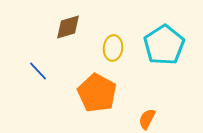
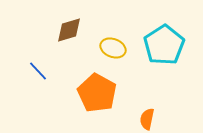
brown diamond: moved 1 px right, 3 px down
yellow ellipse: rotated 75 degrees counterclockwise
orange semicircle: rotated 15 degrees counterclockwise
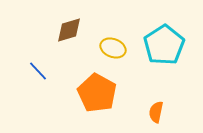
orange semicircle: moved 9 px right, 7 px up
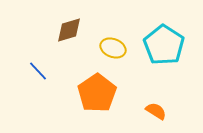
cyan pentagon: rotated 6 degrees counterclockwise
orange pentagon: rotated 9 degrees clockwise
orange semicircle: moved 1 px up; rotated 110 degrees clockwise
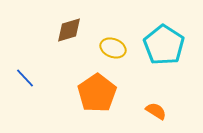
blue line: moved 13 px left, 7 px down
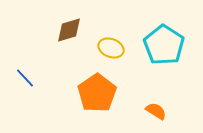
yellow ellipse: moved 2 px left
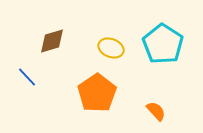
brown diamond: moved 17 px left, 11 px down
cyan pentagon: moved 1 px left, 1 px up
blue line: moved 2 px right, 1 px up
orange semicircle: rotated 15 degrees clockwise
